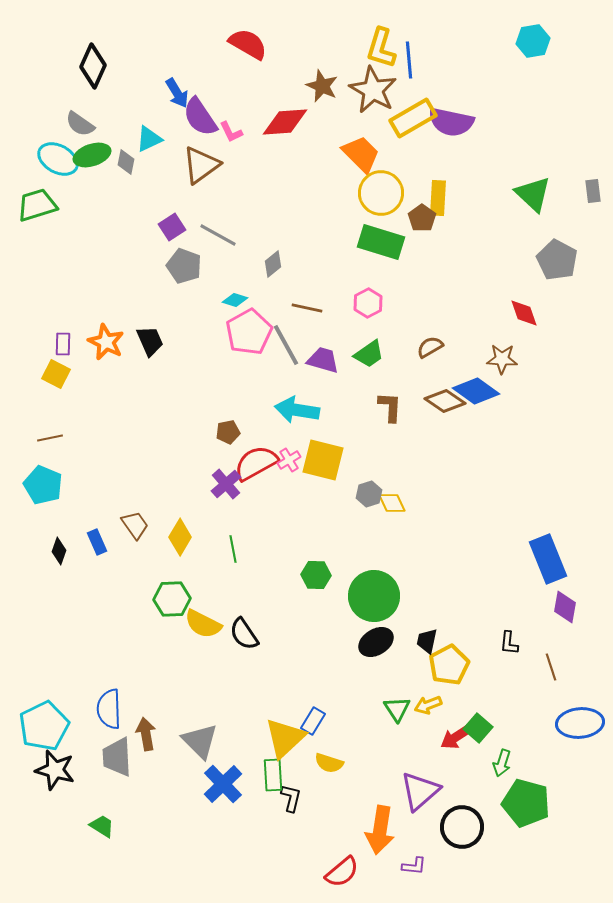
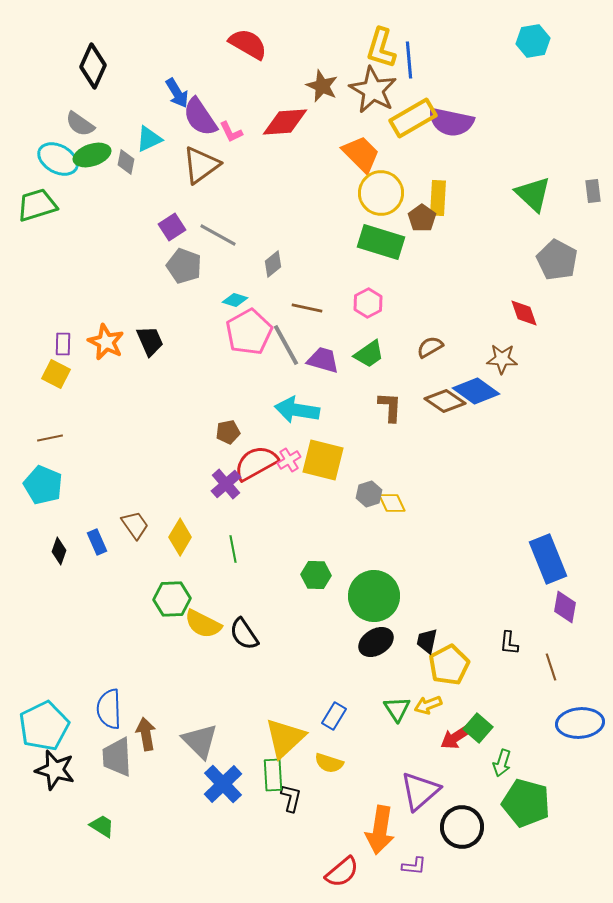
blue rectangle at (313, 721): moved 21 px right, 5 px up
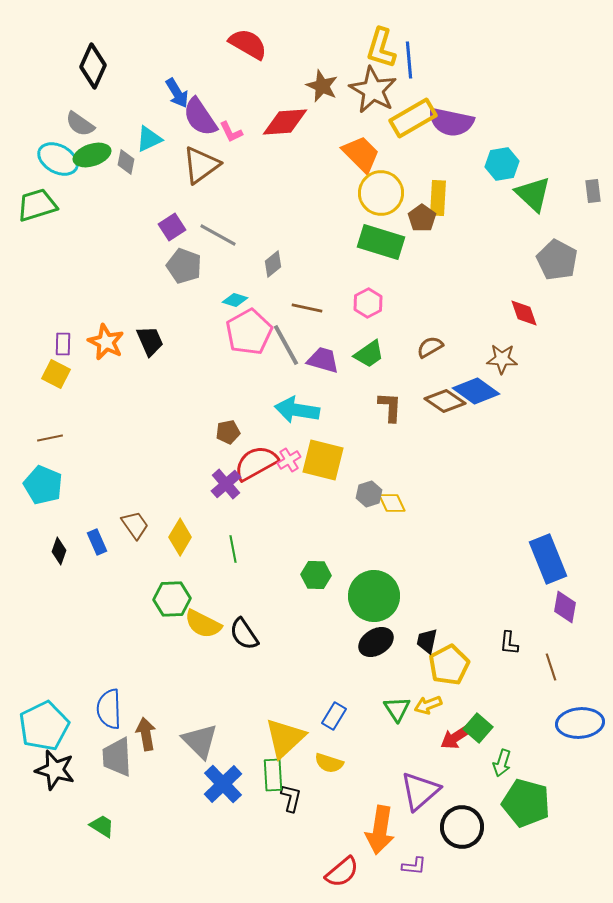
cyan hexagon at (533, 41): moved 31 px left, 123 px down
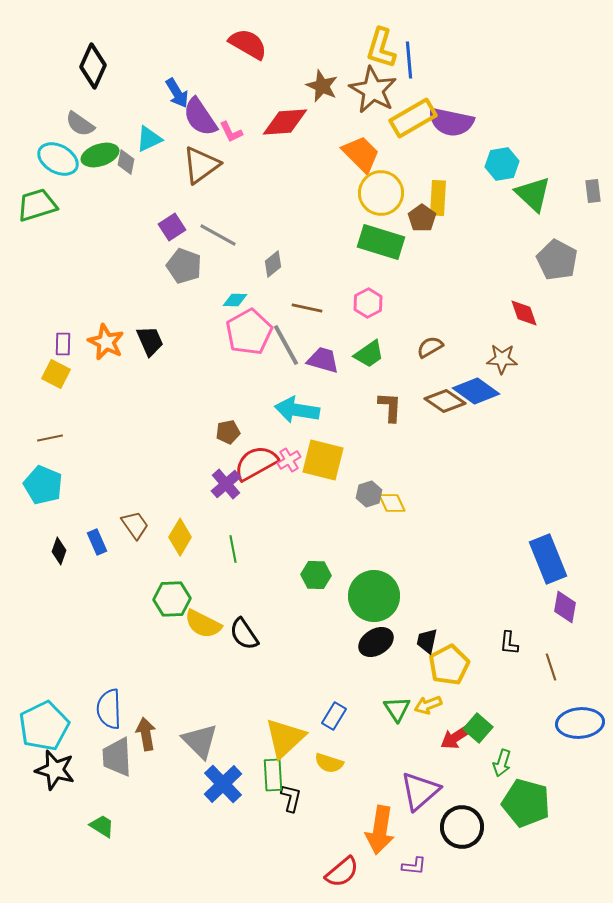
green ellipse at (92, 155): moved 8 px right
cyan diamond at (235, 300): rotated 15 degrees counterclockwise
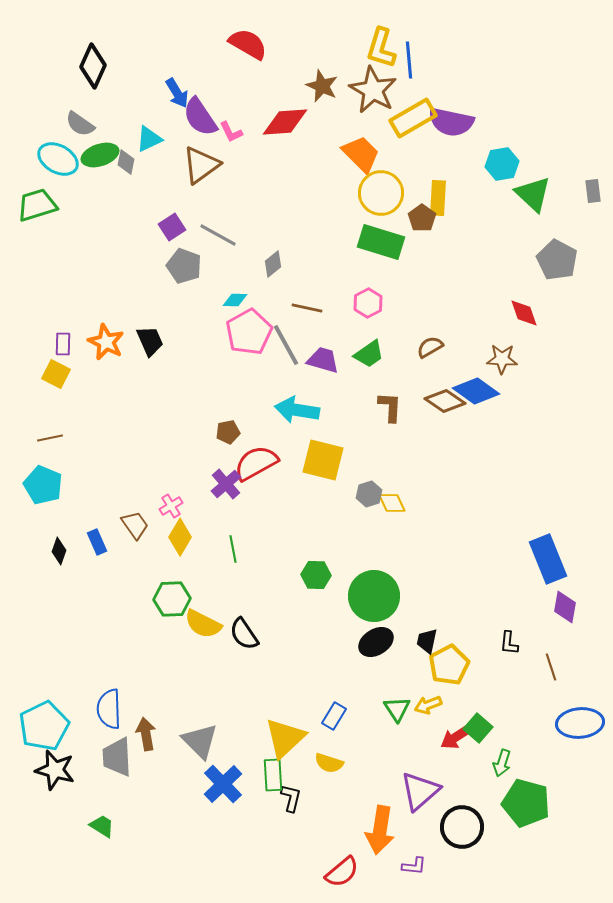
pink cross at (289, 460): moved 118 px left, 46 px down
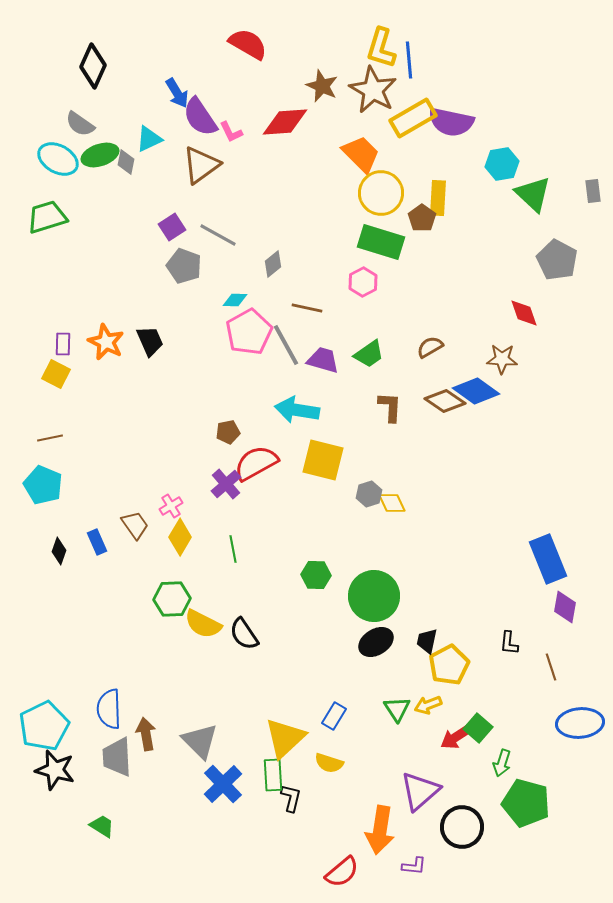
green trapezoid at (37, 205): moved 10 px right, 12 px down
pink hexagon at (368, 303): moved 5 px left, 21 px up
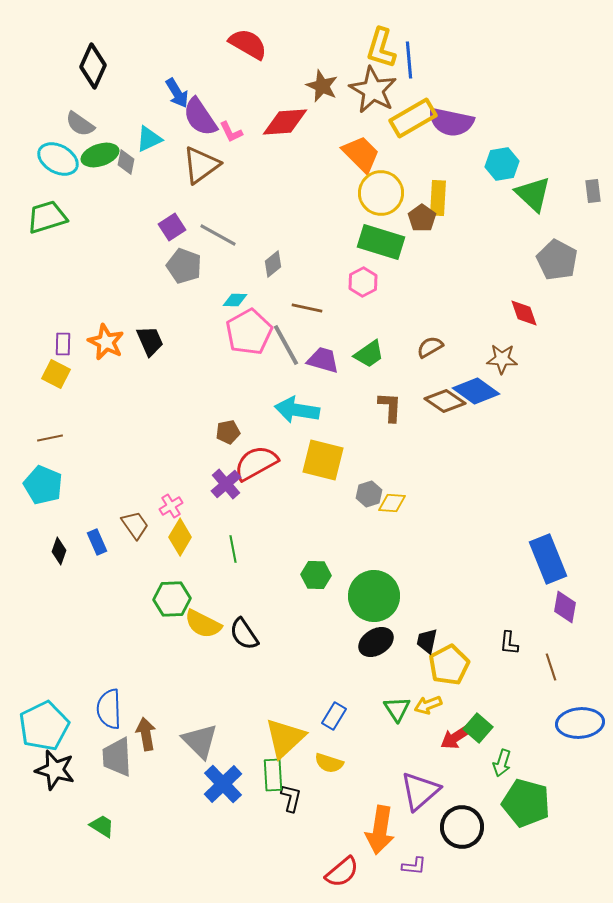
yellow diamond at (392, 503): rotated 60 degrees counterclockwise
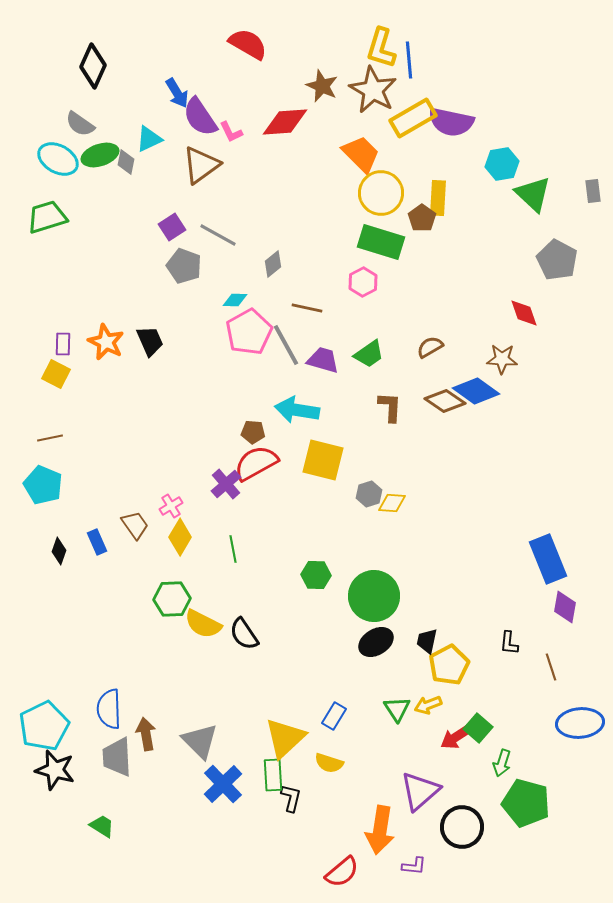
brown pentagon at (228, 432): moved 25 px right; rotated 15 degrees clockwise
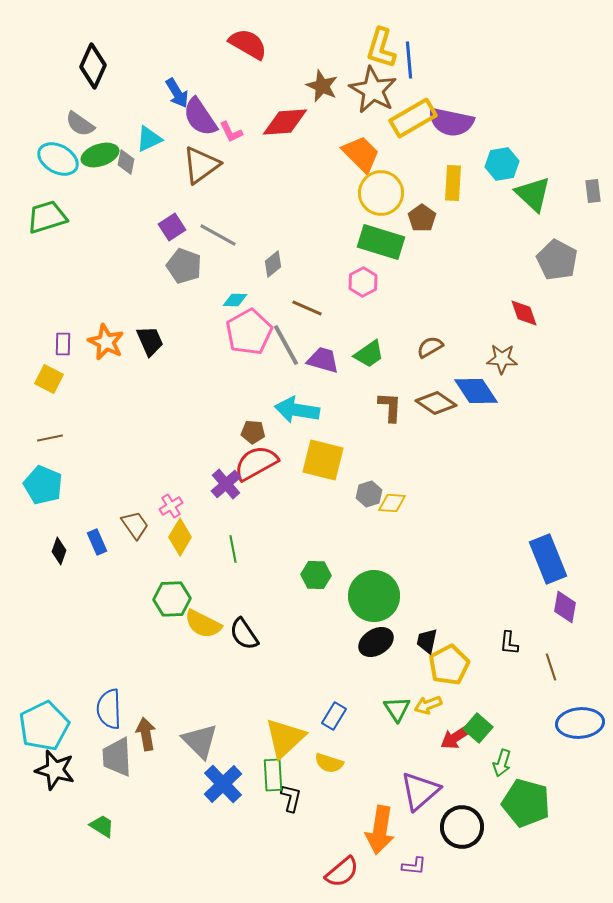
yellow rectangle at (438, 198): moved 15 px right, 15 px up
brown line at (307, 308): rotated 12 degrees clockwise
yellow square at (56, 374): moved 7 px left, 5 px down
blue diamond at (476, 391): rotated 21 degrees clockwise
brown diamond at (445, 401): moved 9 px left, 2 px down
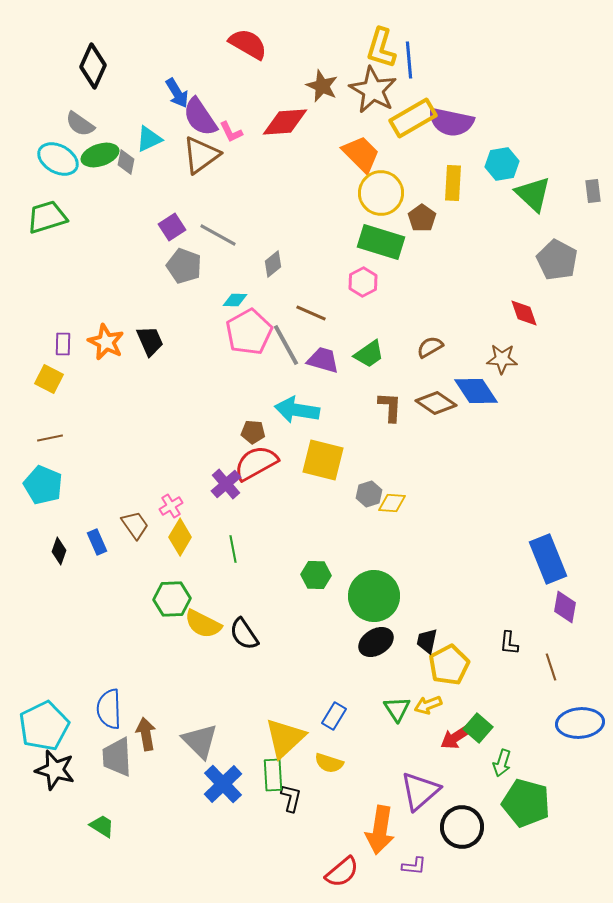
brown triangle at (201, 165): moved 10 px up
brown line at (307, 308): moved 4 px right, 5 px down
